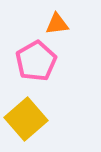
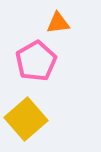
orange triangle: moved 1 px right, 1 px up
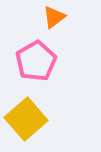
orange triangle: moved 4 px left, 6 px up; rotated 30 degrees counterclockwise
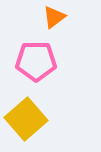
pink pentagon: rotated 30 degrees clockwise
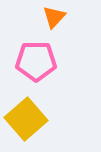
orange triangle: rotated 10 degrees counterclockwise
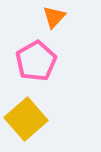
pink pentagon: rotated 30 degrees counterclockwise
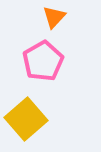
pink pentagon: moved 7 px right
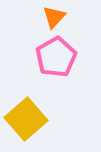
pink pentagon: moved 13 px right, 4 px up
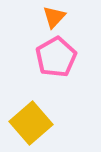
yellow square: moved 5 px right, 4 px down
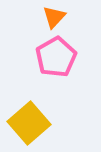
yellow square: moved 2 px left
